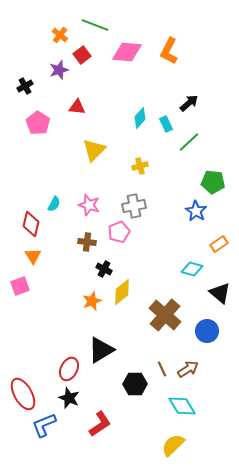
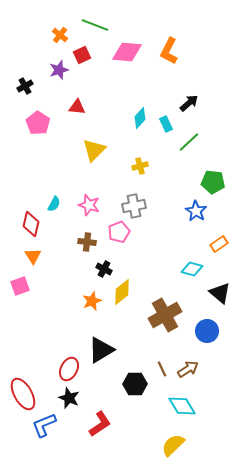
red square at (82, 55): rotated 12 degrees clockwise
brown cross at (165, 315): rotated 20 degrees clockwise
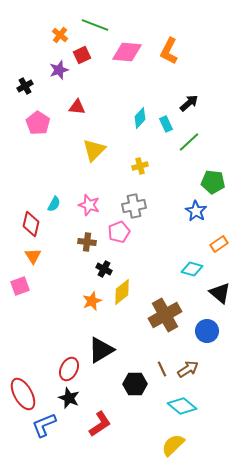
cyan diamond at (182, 406): rotated 20 degrees counterclockwise
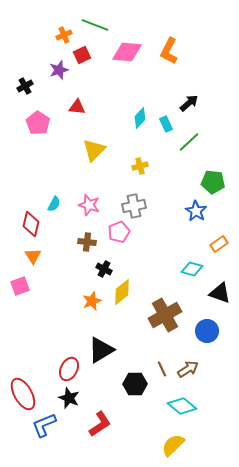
orange cross at (60, 35): moved 4 px right; rotated 28 degrees clockwise
black triangle at (220, 293): rotated 20 degrees counterclockwise
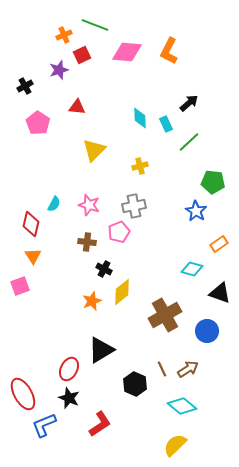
cyan diamond at (140, 118): rotated 45 degrees counterclockwise
black hexagon at (135, 384): rotated 25 degrees clockwise
yellow semicircle at (173, 445): moved 2 px right
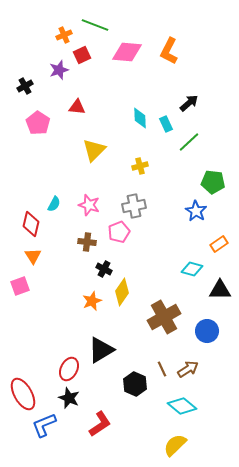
yellow diamond at (122, 292): rotated 16 degrees counterclockwise
black triangle at (220, 293): moved 3 px up; rotated 20 degrees counterclockwise
brown cross at (165, 315): moved 1 px left, 2 px down
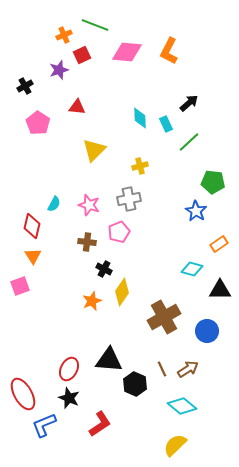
gray cross at (134, 206): moved 5 px left, 7 px up
red diamond at (31, 224): moved 1 px right, 2 px down
black triangle at (101, 350): moved 8 px right, 10 px down; rotated 36 degrees clockwise
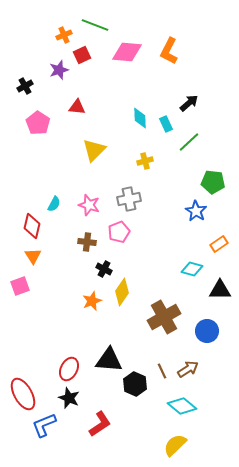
yellow cross at (140, 166): moved 5 px right, 5 px up
brown line at (162, 369): moved 2 px down
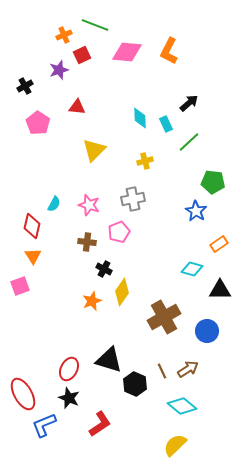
gray cross at (129, 199): moved 4 px right
black triangle at (109, 360): rotated 12 degrees clockwise
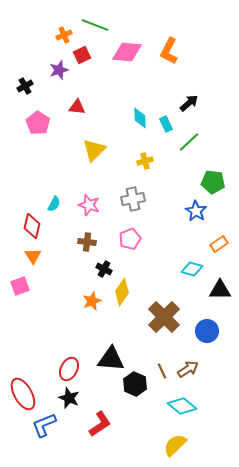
pink pentagon at (119, 232): moved 11 px right, 7 px down
brown cross at (164, 317): rotated 16 degrees counterclockwise
black triangle at (109, 360): moved 2 px right, 1 px up; rotated 12 degrees counterclockwise
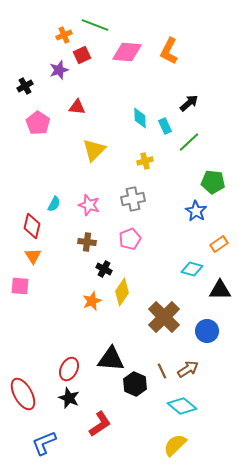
cyan rectangle at (166, 124): moved 1 px left, 2 px down
pink square at (20, 286): rotated 24 degrees clockwise
blue L-shape at (44, 425): moved 18 px down
